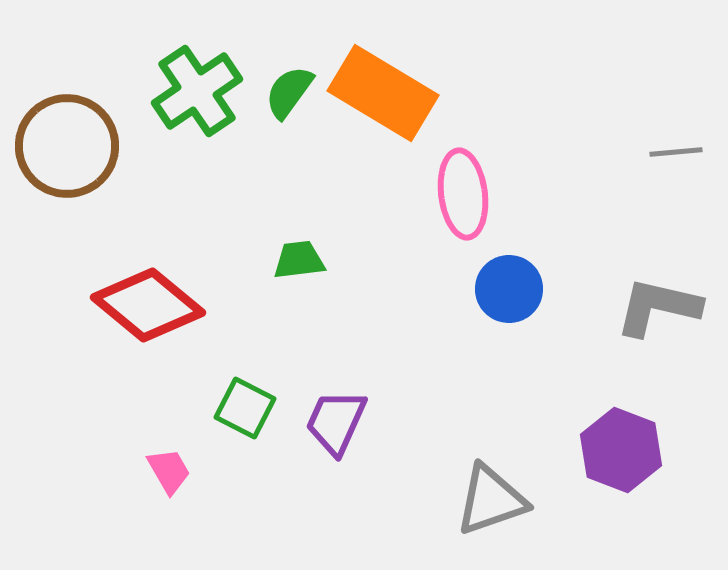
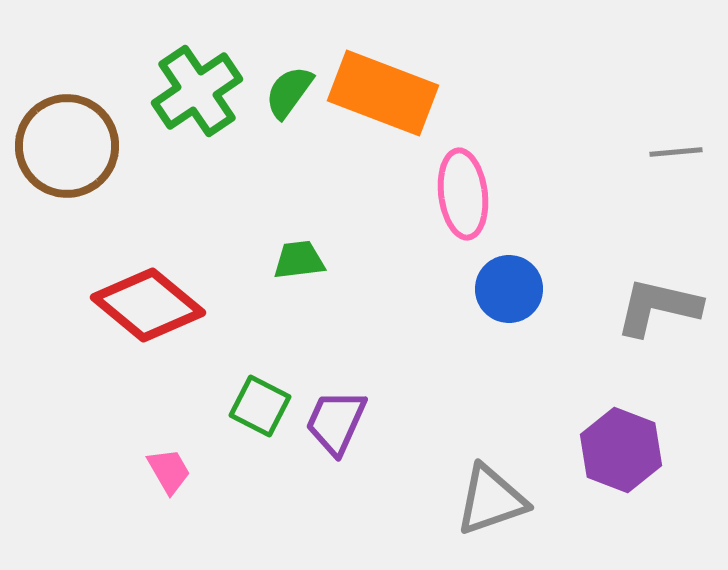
orange rectangle: rotated 10 degrees counterclockwise
green square: moved 15 px right, 2 px up
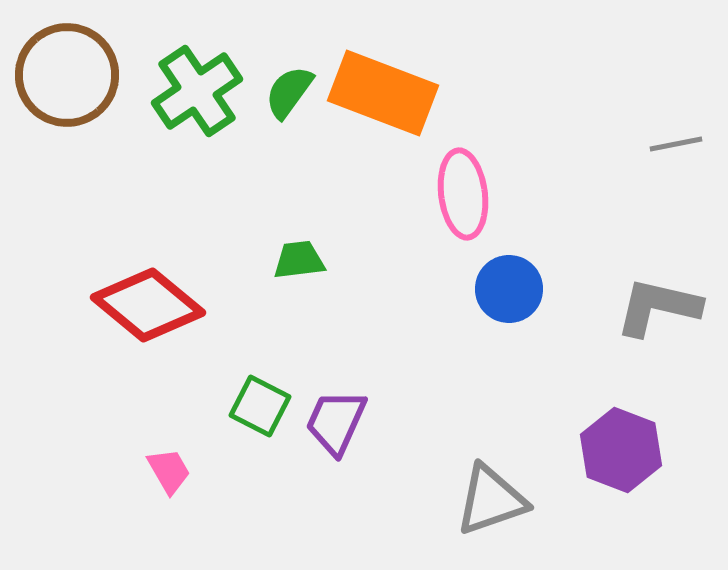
brown circle: moved 71 px up
gray line: moved 8 px up; rotated 6 degrees counterclockwise
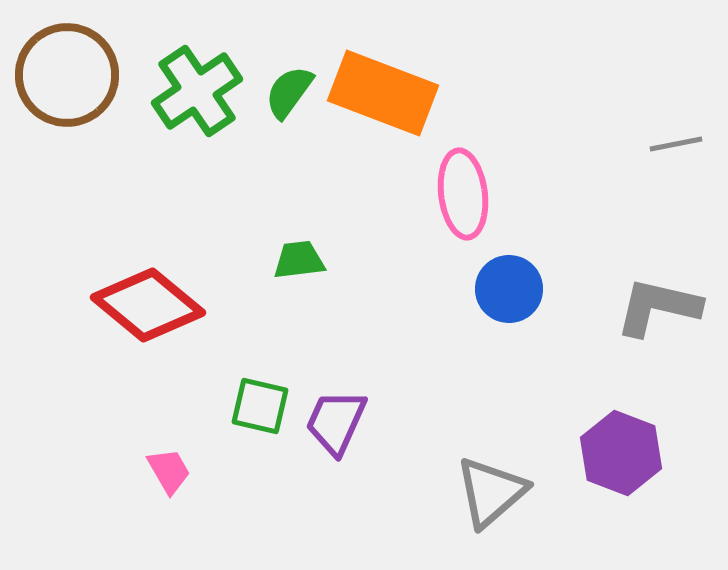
green square: rotated 14 degrees counterclockwise
purple hexagon: moved 3 px down
gray triangle: moved 8 px up; rotated 22 degrees counterclockwise
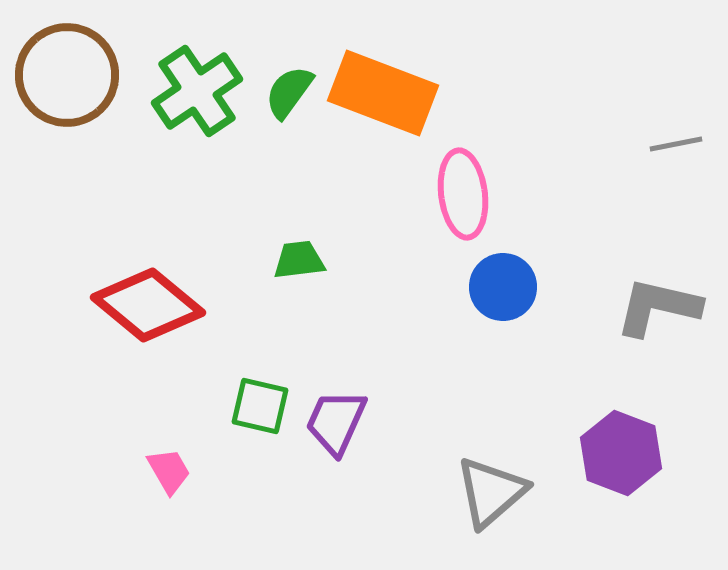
blue circle: moved 6 px left, 2 px up
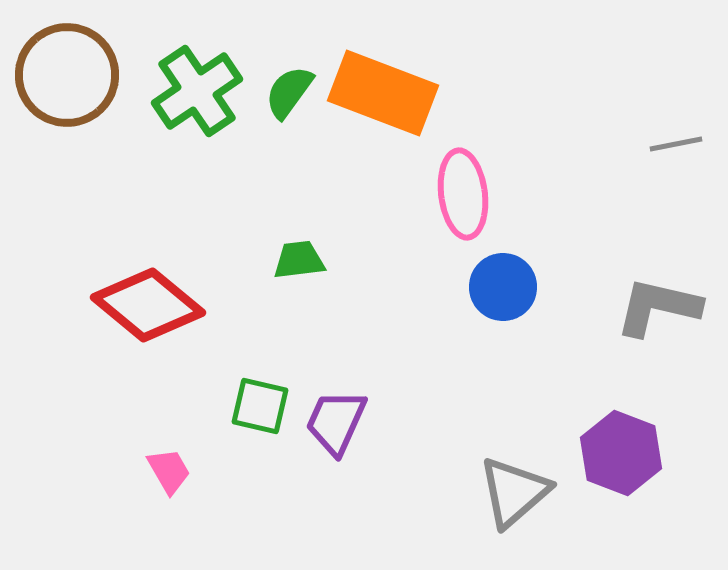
gray triangle: moved 23 px right
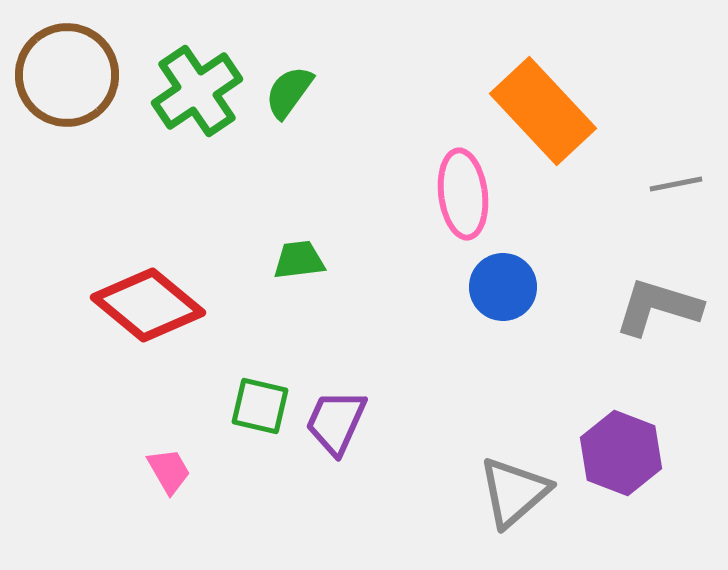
orange rectangle: moved 160 px right, 18 px down; rotated 26 degrees clockwise
gray line: moved 40 px down
gray L-shape: rotated 4 degrees clockwise
